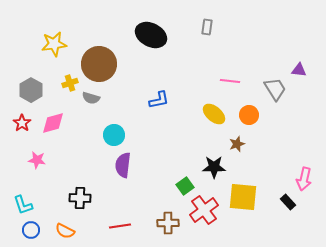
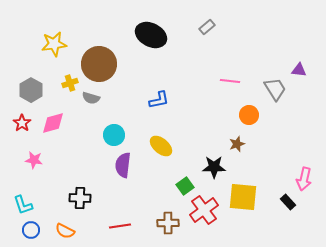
gray rectangle: rotated 42 degrees clockwise
yellow ellipse: moved 53 px left, 32 px down
pink star: moved 3 px left
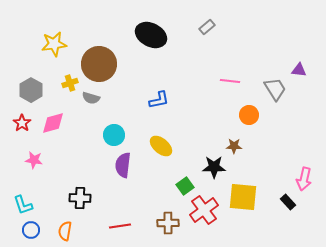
brown star: moved 3 px left, 2 px down; rotated 21 degrees clockwise
orange semicircle: rotated 72 degrees clockwise
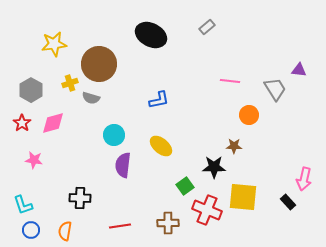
red cross: moved 3 px right; rotated 32 degrees counterclockwise
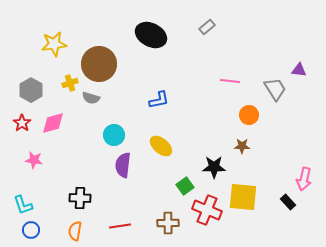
brown star: moved 8 px right
orange semicircle: moved 10 px right
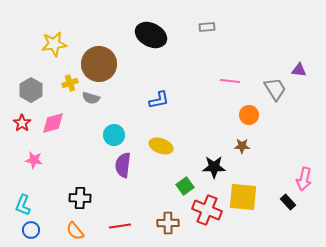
gray rectangle: rotated 35 degrees clockwise
yellow ellipse: rotated 20 degrees counterclockwise
cyan L-shape: rotated 40 degrees clockwise
orange semicircle: rotated 48 degrees counterclockwise
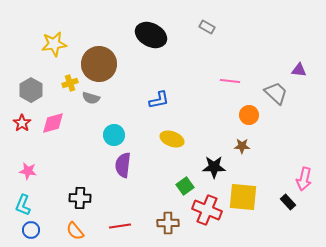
gray rectangle: rotated 35 degrees clockwise
gray trapezoid: moved 1 px right, 4 px down; rotated 15 degrees counterclockwise
yellow ellipse: moved 11 px right, 7 px up
pink star: moved 6 px left, 11 px down
